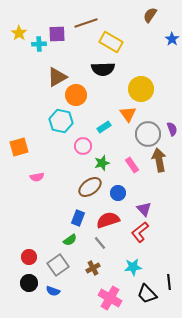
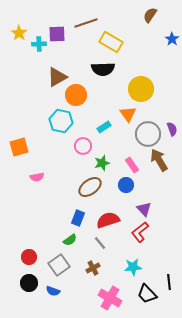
brown arrow: rotated 20 degrees counterclockwise
blue circle: moved 8 px right, 8 px up
gray square: moved 1 px right
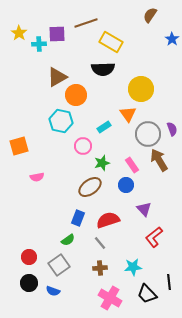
orange square: moved 1 px up
red L-shape: moved 14 px right, 5 px down
green semicircle: moved 2 px left
brown cross: moved 7 px right; rotated 24 degrees clockwise
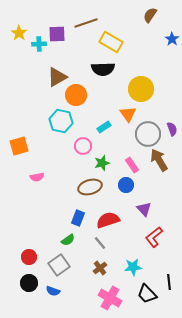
brown ellipse: rotated 20 degrees clockwise
brown cross: rotated 32 degrees counterclockwise
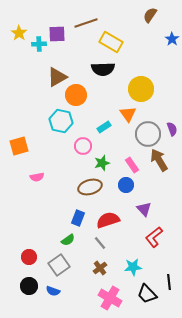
black circle: moved 3 px down
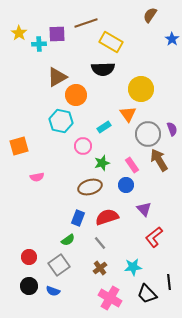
red semicircle: moved 1 px left, 3 px up
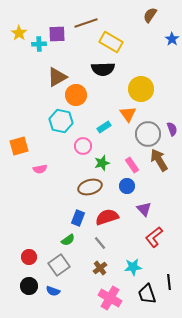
pink semicircle: moved 3 px right, 8 px up
blue circle: moved 1 px right, 1 px down
black trapezoid: rotated 25 degrees clockwise
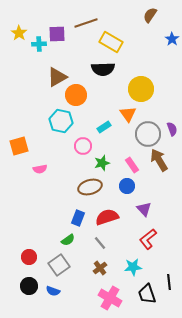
red L-shape: moved 6 px left, 2 px down
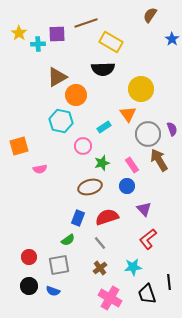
cyan cross: moved 1 px left
gray square: rotated 25 degrees clockwise
